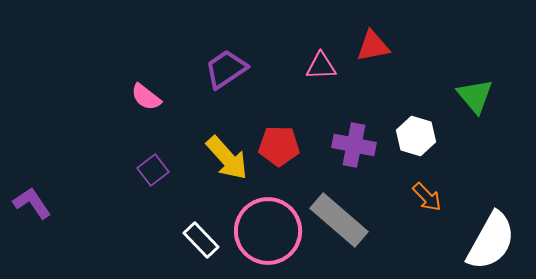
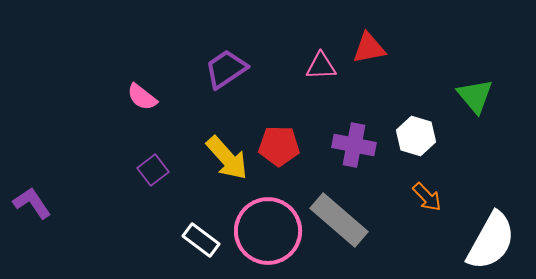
red triangle: moved 4 px left, 2 px down
pink semicircle: moved 4 px left
white rectangle: rotated 9 degrees counterclockwise
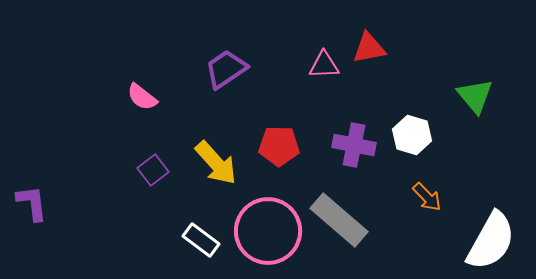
pink triangle: moved 3 px right, 1 px up
white hexagon: moved 4 px left, 1 px up
yellow arrow: moved 11 px left, 5 px down
purple L-shape: rotated 27 degrees clockwise
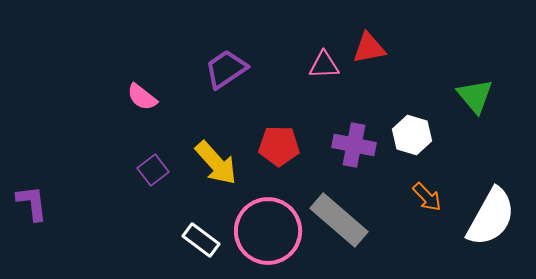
white semicircle: moved 24 px up
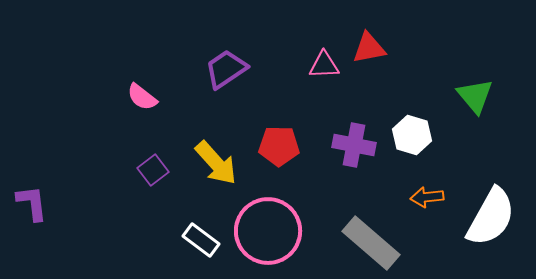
orange arrow: rotated 128 degrees clockwise
gray rectangle: moved 32 px right, 23 px down
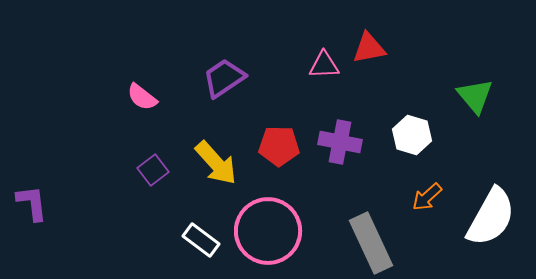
purple trapezoid: moved 2 px left, 9 px down
purple cross: moved 14 px left, 3 px up
orange arrow: rotated 36 degrees counterclockwise
gray rectangle: rotated 24 degrees clockwise
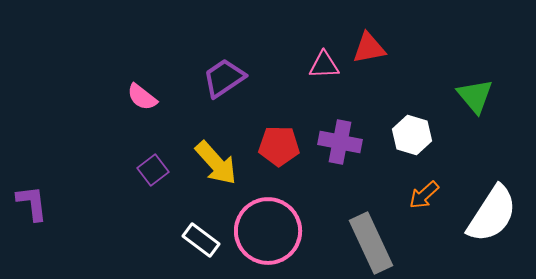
orange arrow: moved 3 px left, 2 px up
white semicircle: moved 1 px right, 3 px up; rotated 4 degrees clockwise
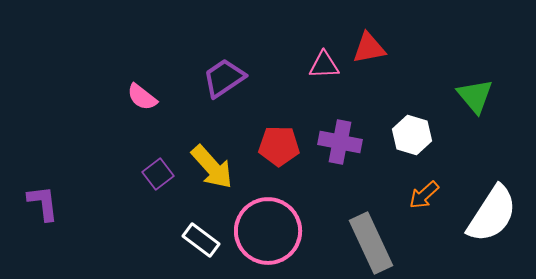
yellow arrow: moved 4 px left, 4 px down
purple square: moved 5 px right, 4 px down
purple L-shape: moved 11 px right
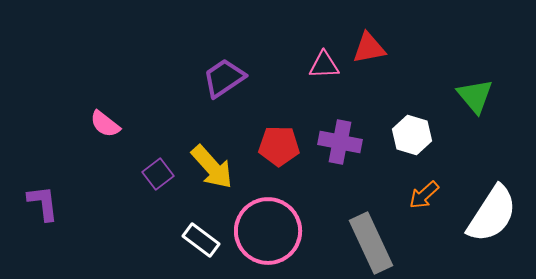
pink semicircle: moved 37 px left, 27 px down
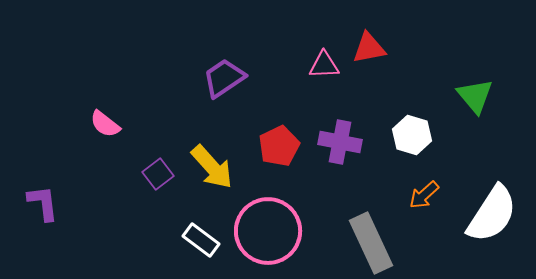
red pentagon: rotated 27 degrees counterclockwise
